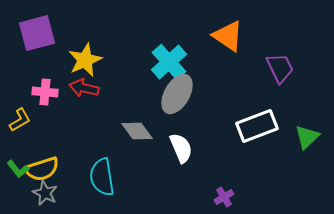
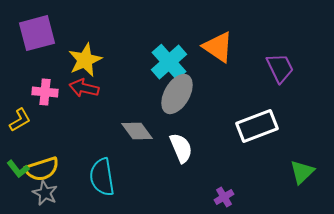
orange triangle: moved 10 px left, 11 px down
green triangle: moved 5 px left, 35 px down
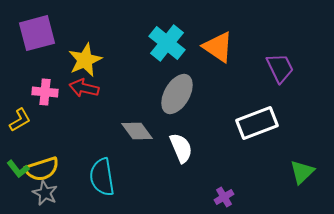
cyan cross: moved 2 px left, 19 px up; rotated 9 degrees counterclockwise
white rectangle: moved 3 px up
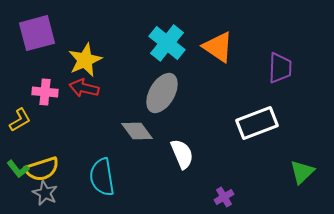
purple trapezoid: rotated 28 degrees clockwise
gray ellipse: moved 15 px left, 1 px up
white semicircle: moved 1 px right, 6 px down
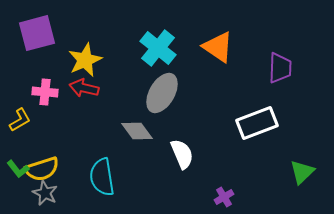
cyan cross: moved 9 px left, 5 px down
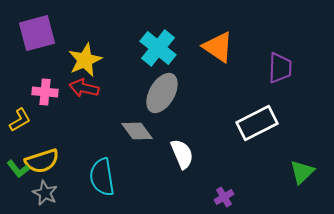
white rectangle: rotated 6 degrees counterclockwise
yellow semicircle: moved 8 px up
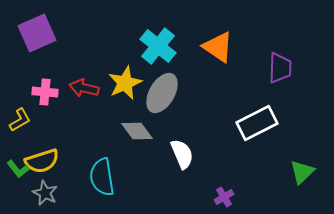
purple square: rotated 9 degrees counterclockwise
cyan cross: moved 2 px up
yellow star: moved 40 px right, 23 px down
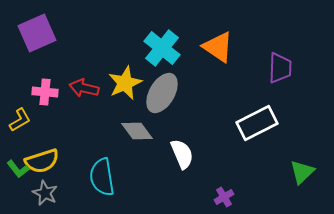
cyan cross: moved 4 px right, 2 px down
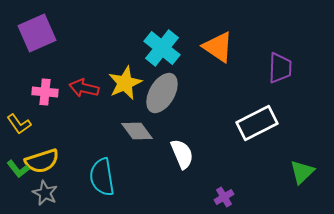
yellow L-shape: moved 1 px left, 4 px down; rotated 85 degrees clockwise
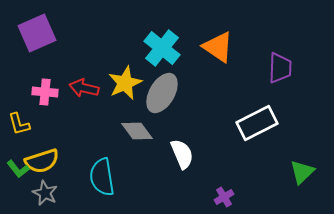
yellow L-shape: rotated 20 degrees clockwise
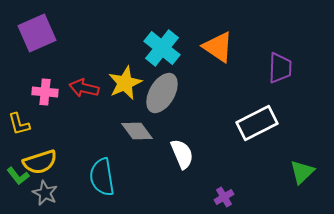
yellow semicircle: moved 2 px left, 1 px down
green L-shape: moved 7 px down
